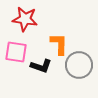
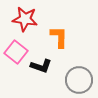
orange L-shape: moved 7 px up
pink square: rotated 30 degrees clockwise
gray circle: moved 15 px down
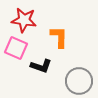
red star: moved 1 px left, 1 px down
pink square: moved 4 px up; rotated 15 degrees counterclockwise
gray circle: moved 1 px down
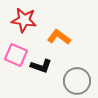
orange L-shape: rotated 55 degrees counterclockwise
pink square: moved 7 px down
gray circle: moved 2 px left
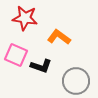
red star: moved 1 px right, 2 px up
gray circle: moved 1 px left
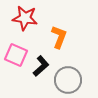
orange L-shape: rotated 75 degrees clockwise
black L-shape: rotated 60 degrees counterclockwise
gray circle: moved 8 px left, 1 px up
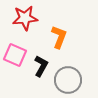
red star: rotated 15 degrees counterclockwise
pink square: moved 1 px left
black L-shape: rotated 20 degrees counterclockwise
